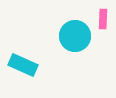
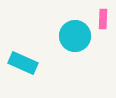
cyan rectangle: moved 2 px up
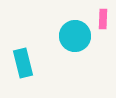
cyan rectangle: rotated 52 degrees clockwise
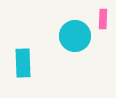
cyan rectangle: rotated 12 degrees clockwise
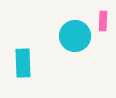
pink rectangle: moved 2 px down
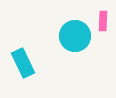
cyan rectangle: rotated 24 degrees counterclockwise
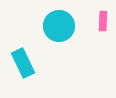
cyan circle: moved 16 px left, 10 px up
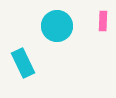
cyan circle: moved 2 px left
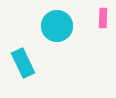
pink rectangle: moved 3 px up
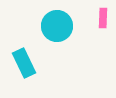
cyan rectangle: moved 1 px right
